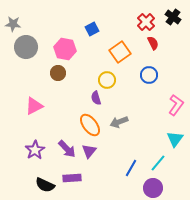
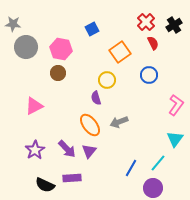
black cross: moved 1 px right, 8 px down; rotated 21 degrees clockwise
pink hexagon: moved 4 px left
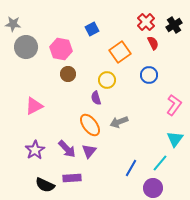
brown circle: moved 10 px right, 1 px down
pink L-shape: moved 2 px left
cyan line: moved 2 px right
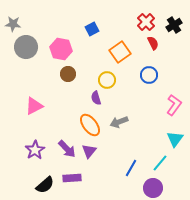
black semicircle: rotated 66 degrees counterclockwise
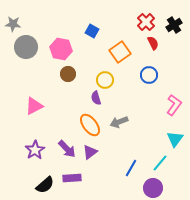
blue square: moved 2 px down; rotated 32 degrees counterclockwise
yellow circle: moved 2 px left
purple triangle: moved 1 px right, 1 px down; rotated 14 degrees clockwise
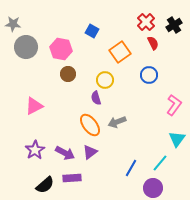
gray arrow: moved 2 px left
cyan triangle: moved 2 px right
purple arrow: moved 2 px left, 4 px down; rotated 18 degrees counterclockwise
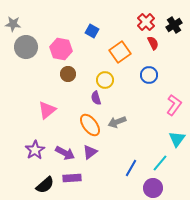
pink triangle: moved 13 px right, 4 px down; rotated 12 degrees counterclockwise
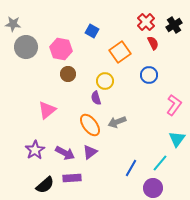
yellow circle: moved 1 px down
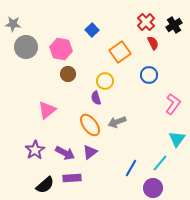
blue square: moved 1 px up; rotated 16 degrees clockwise
pink L-shape: moved 1 px left, 1 px up
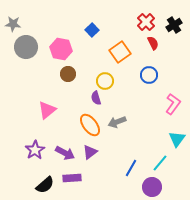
purple circle: moved 1 px left, 1 px up
